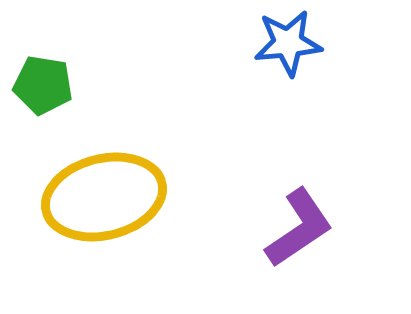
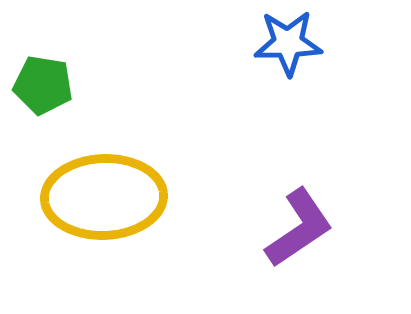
blue star: rotated 4 degrees clockwise
yellow ellipse: rotated 12 degrees clockwise
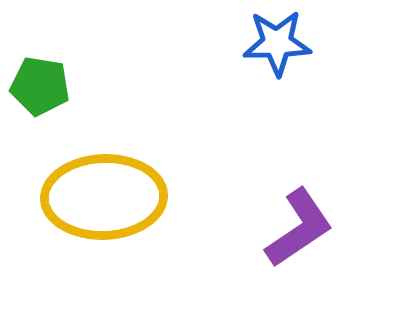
blue star: moved 11 px left
green pentagon: moved 3 px left, 1 px down
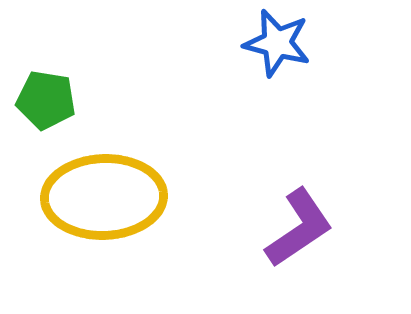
blue star: rotated 16 degrees clockwise
green pentagon: moved 6 px right, 14 px down
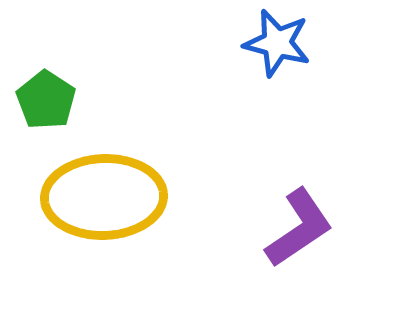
green pentagon: rotated 24 degrees clockwise
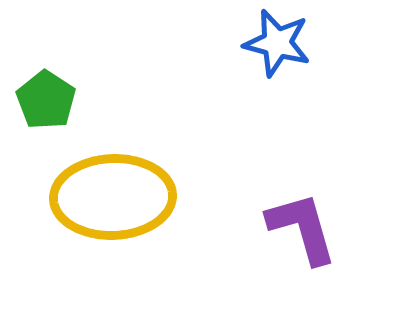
yellow ellipse: moved 9 px right
purple L-shape: moved 3 px right; rotated 72 degrees counterclockwise
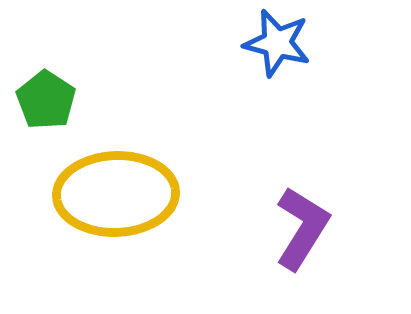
yellow ellipse: moved 3 px right, 3 px up
purple L-shape: rotated 48 degrees clockwise
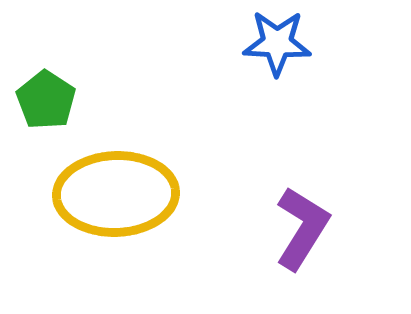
blue star: rotated 12 degrees counterclockwise
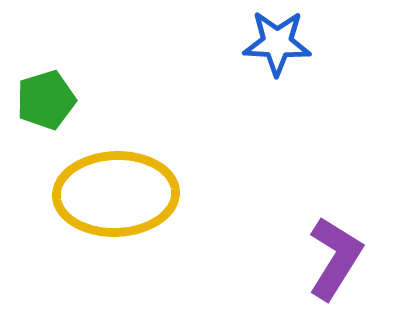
green pentagon: rotated 22 degrees clockwise
purple L-shape: moved 33 px right, 30 px down
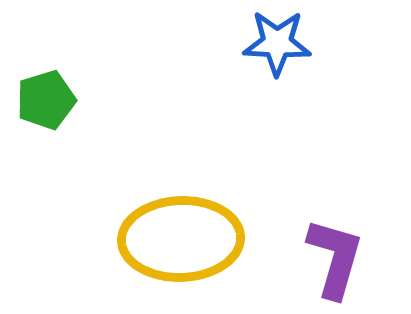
yellow ellipse: moved 65 px right, 45 px down
purple L-shape: rotated 16 degrees counterclockwise
